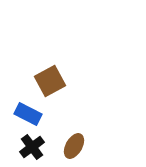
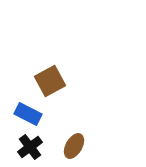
black cross: moved 2 px left
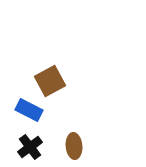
blue rectangle: moved 1 px right, 4 px up
brown ellipse: rotated 35 degrees counterclockwise
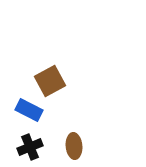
black cross: rotated 15 degrees clockwise
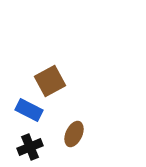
brown ellipse: moved 12 px up; rotated 30 degrees clockwise
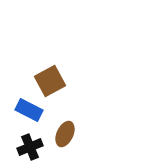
brown ellipse: moved 9 px left
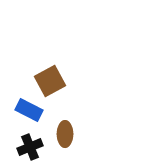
brown ellipse: rotated 25 degrees counterclockwise
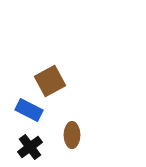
brown ellipse: moved 7 px right, 1 px down
black cross: rotated 15 degrees counterclockwise
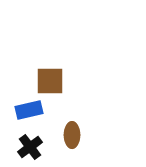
brown square: rotated 28 degrees clockwise
blue rectangle: rotated 40 degrees counterclockwise
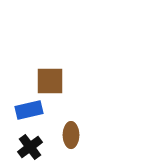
brown ellipse: moved 1 px left
